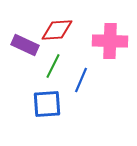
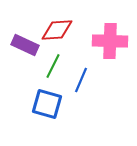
blue square: rotated 20 degrees clockwise
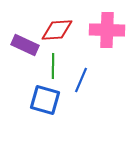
pink cross: moved 3 px left, 11 px up
green line: rotated 25 degrees counterclockwise
blue square: moved 2 px left, 4 px up
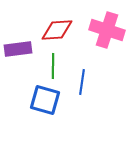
pink cross: rotated 16 degrees clockwise
purple rectangle: moved 7 px left, 4 px down; rotated 32 degrees counterclockwise
blue line: moved 1 px right, 2 px down; rotated 15 degrees counterclockwise
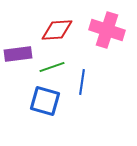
purple rectangle: moved 5 px down
green line: moved 1 px left, 1 px down; rotated 70 degrees clockwise
blue square: moved 1 px down
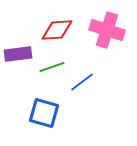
blue line: rotated 45 degrees clockwise
blue square: moved 1 px left, 12 px down
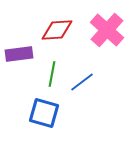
pink cross: rotated 24 degrees clockwise
purple rectangle: moved 1 px right
green line: moved 7 px down; rotated 60 degrees counterclockwise
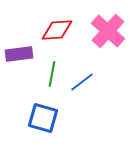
pink cross: moved 1 px right, 1 px down
blue square: moved 1 px left, 5 px down
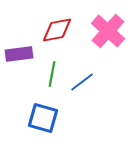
red diamond: rotated 8 degrees counterclockwise
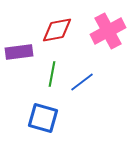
pink cross: rotated 20 degrees clockwise
purple rectangle: moved 2 px up
